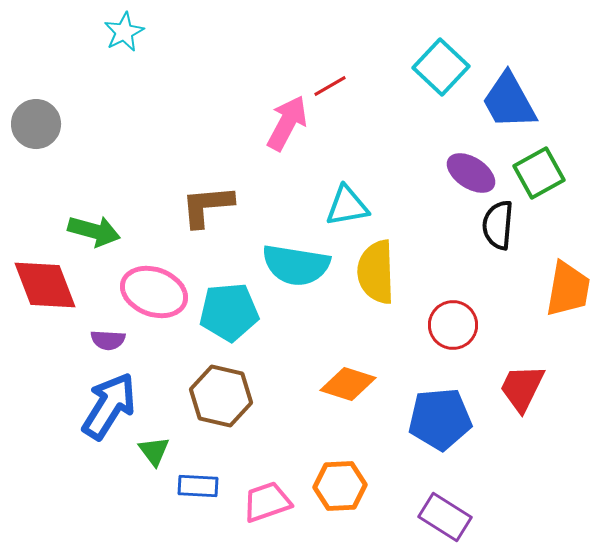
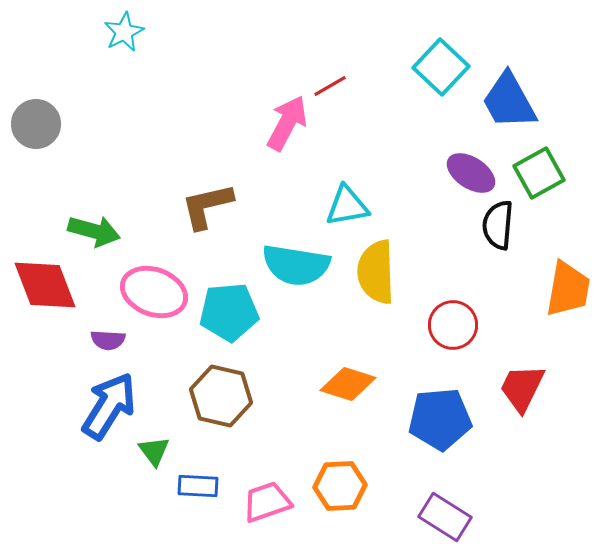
brown L-shape: rotated 8 degrees counterclockwise
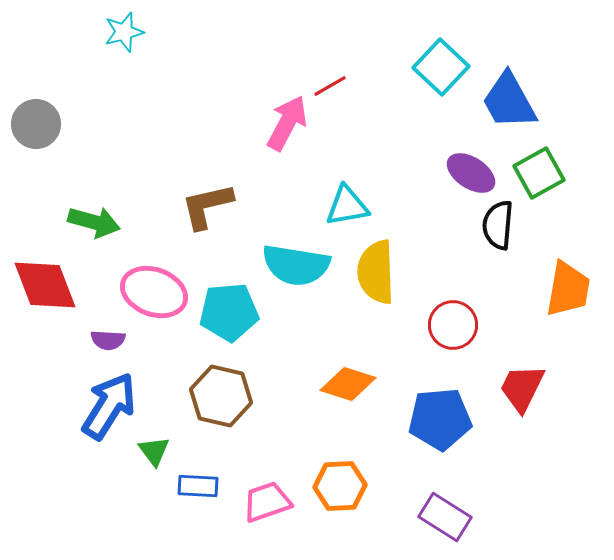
cyan star: rotated 12 degrees clockwise
green arrow: moved 9 px up
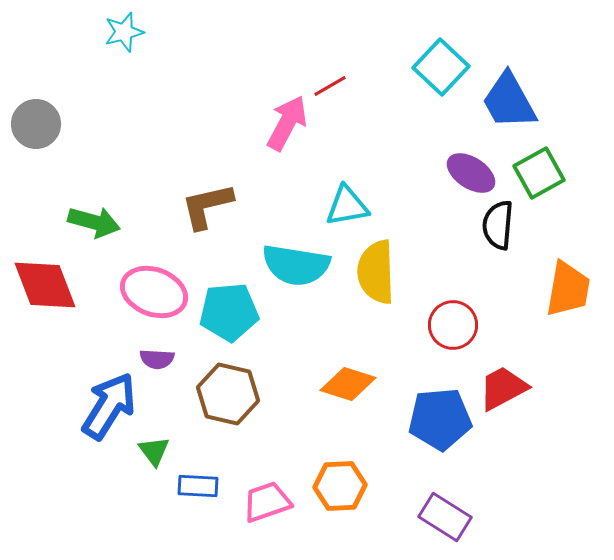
purple semicircle: moved 49 px right, 19 px down
red trapezoid: moved 19 px left; rotated 36 degrees clockwise
brown hexagon: moved 7 px right, 2 px up
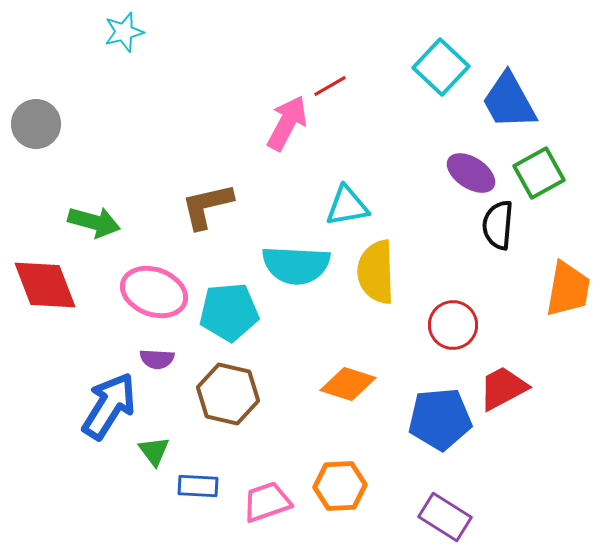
cyan semicircle: rotated 6 degrees counterclockwise
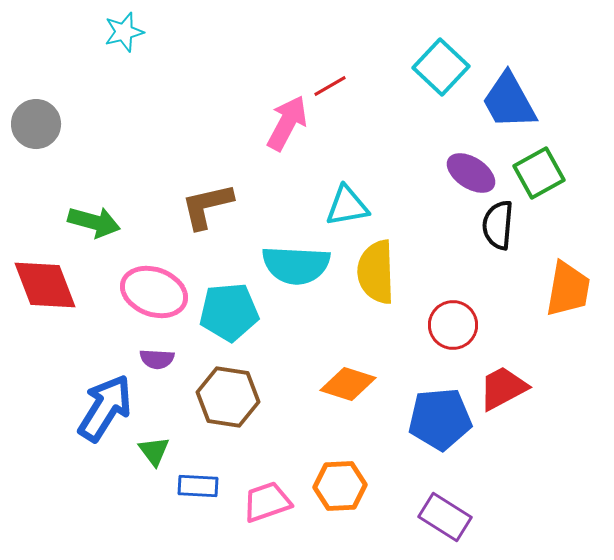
brown hexagon: moved 3 px down; rotated 4 degrees counterclockwise
blue arrow: moved 4 px left, 2 px down
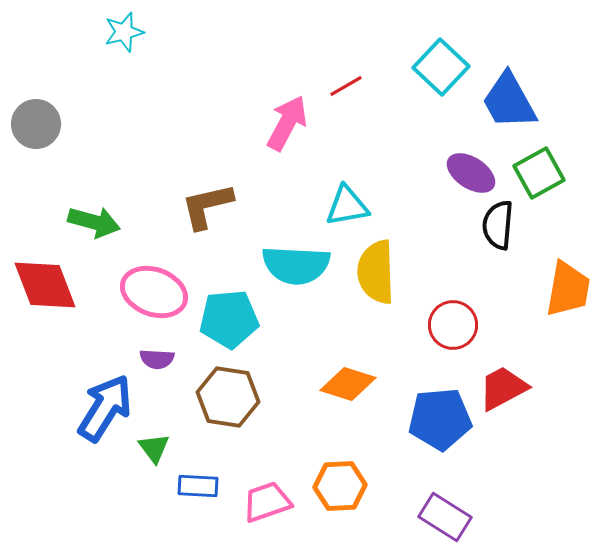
red line: moved 16 px right
cyan pentagon: moved 7 px down
green triangle: moved 3 px up
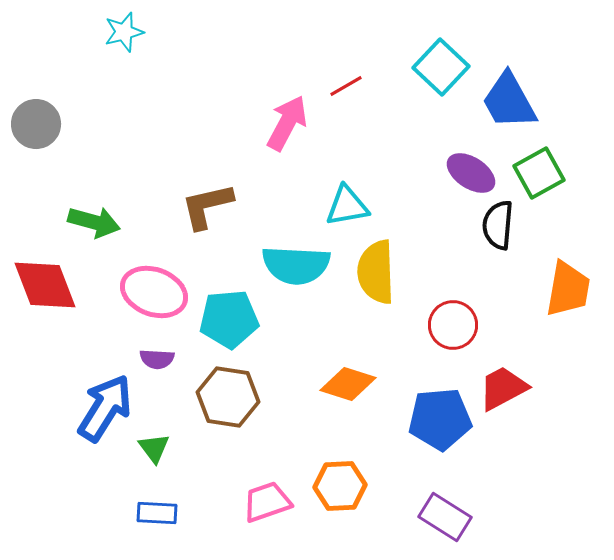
blue rectangle: moved 41 px left, 27 px down
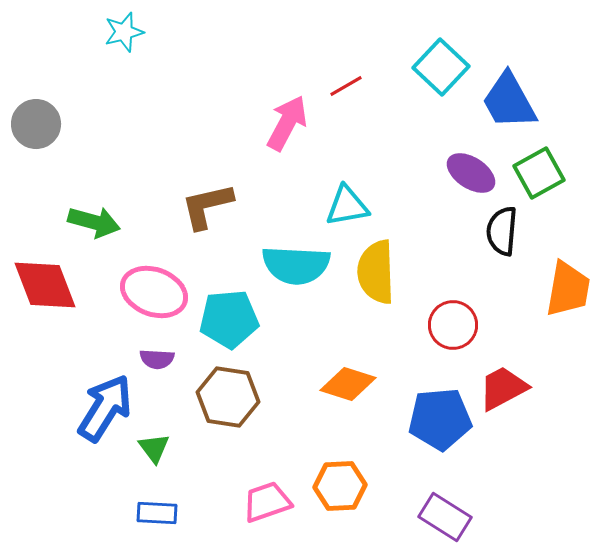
black semicircle: moved 4 px right, 6 px down
